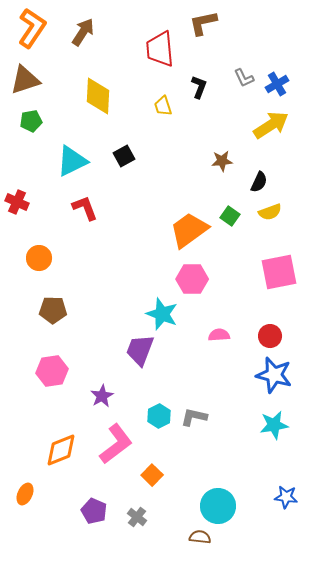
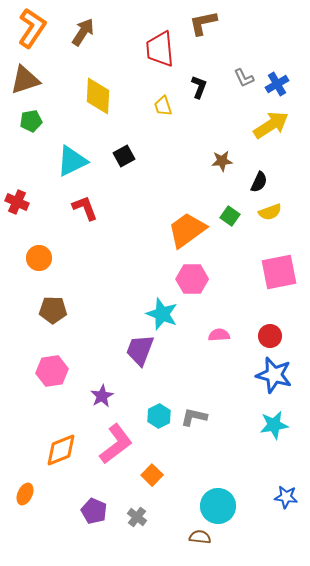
orange trapezoid at (189, 230): moved 2 px left
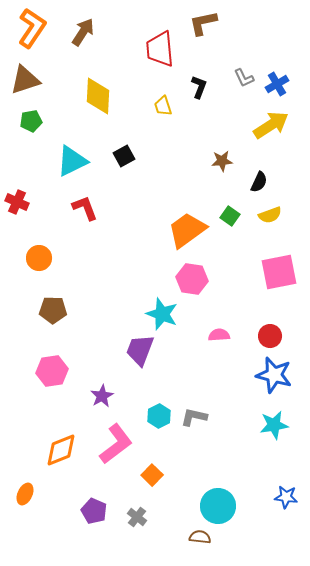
yellow semicircle at (270, 212): moved 3 px down
pink hexagon at (192, 279): rotated 8 degrees clockwise
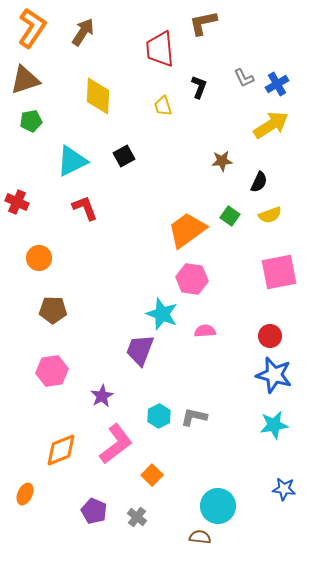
pink semicircle at (219, 335): moved 14 px left, 4 px up
blue star at (286, 497): moved 2 px left, 8 px up
